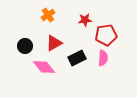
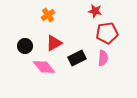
red star: moved 10 px right, 9 px up; rotated 16 degrees clockwise
red pentagon: moved 1 px right, 2 px up
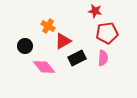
orange cross: moved 11 px down; rotated 24 degrees counterclockwise
red triangle: moved 9 px right, 2 px up
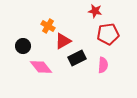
red pentagon: moved 1 px right, 1 px down
black circle: moved 2 px left
pink semicircle: moved 7 px down
pink diamond: moved 3 px left
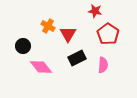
red pentagon: rotated 30 degrees counterclockwise
red triangle: moved 5 px right, 7 px up; rotated 30 degrees counterclockwise
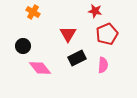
orange cross: moved 15 px left, 14 px up
red pentagon: moved 1 px left; rotated 15 degrees clockwise
pink diamond: moved 1 px left, 1 px down
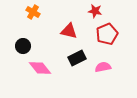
red triangle: moved 1 px right, 3 px up; rotated 48 degrees counterclockwise
pink semicircle: moved 2 px down; rotated 105 degrees counterclockwise
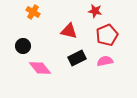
red pentagon: moved 1 px down
pink semicircle: moved 2 px right, 6 px up
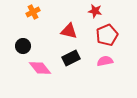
orange cross: rotated 32 degrees clockwise
black rectangle: moved 6 px left
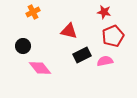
red star: moved 9 px right, 1 px down
red pentagon: moved 6 px right, 1 px down
black rectangle: moved 11 px right, 3 px up
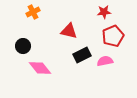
red star: rotated 16 degrees counterclockwise
